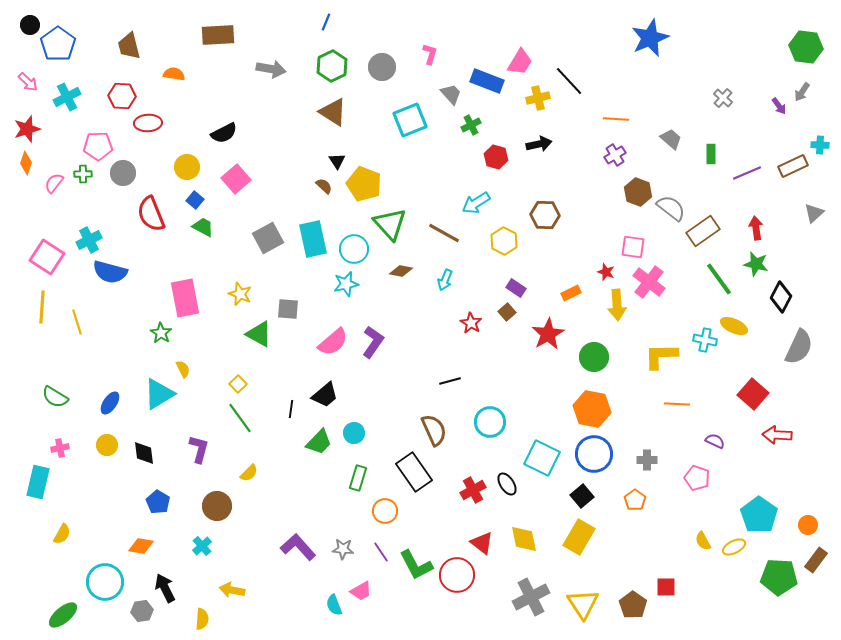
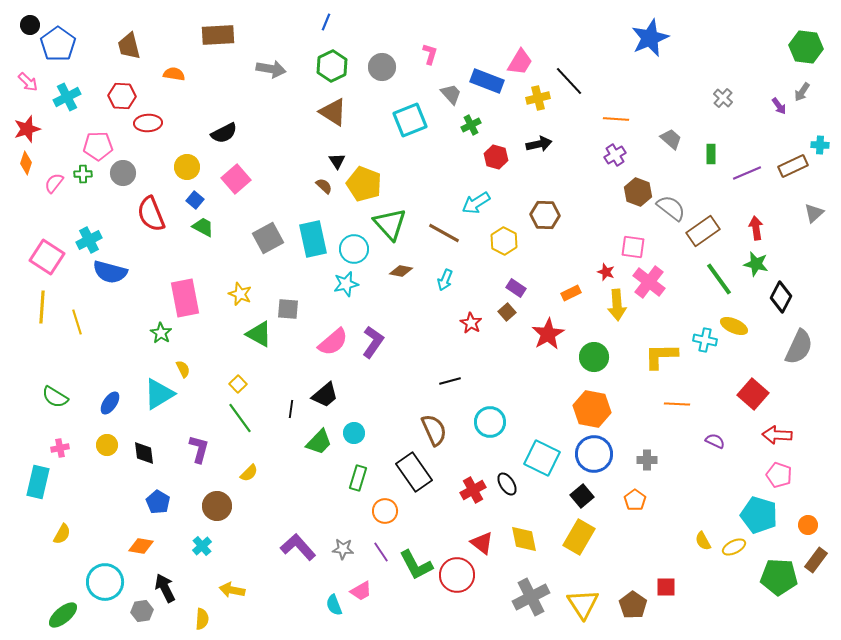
pink pentagon at (697, 478): moved 82 px right, 3 px up
cyan pentagon at (759, 515): rotated 18 degrees counterclockwise
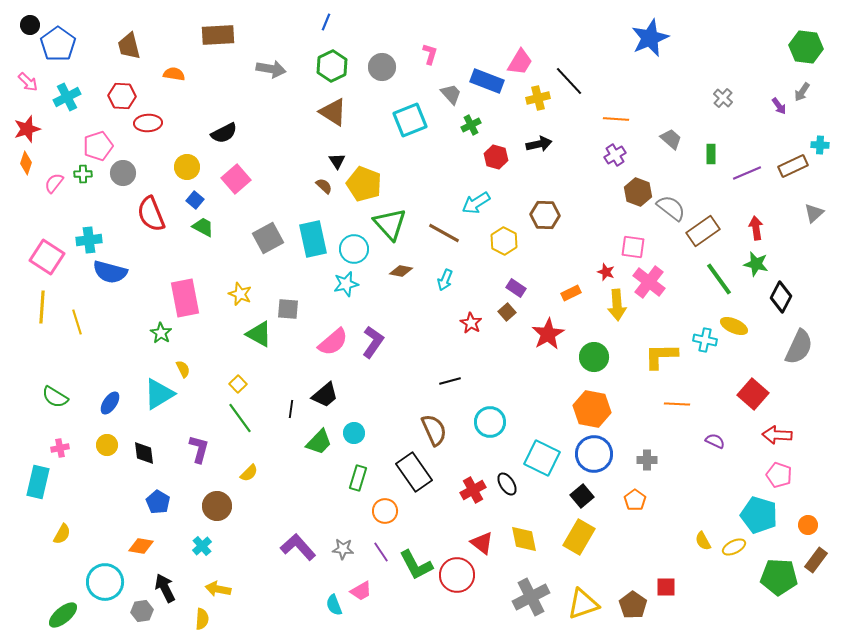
pink pentagon at (98, 146): rotated 16 degrees counterclockwise
cyan cross at (89, 240): rotated 20 degrees clockwise
yellow arrow at (232, 590): moved 14 px left, 1 px up
yellow triangle at (583, 604): rotated 44 degrees clockwise
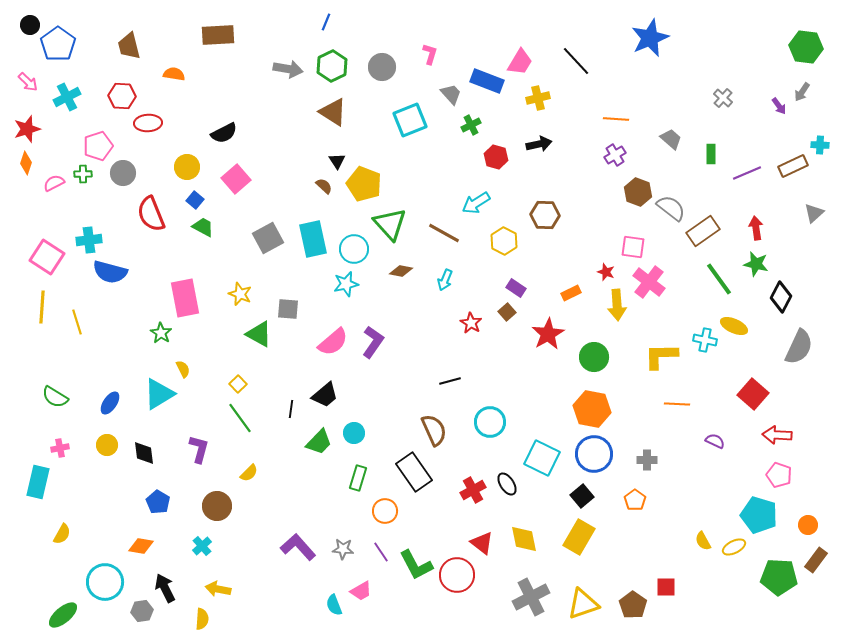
gray arrow at (271, 69): moved 17 px right
black line at (569, 81): moved 7 px right, 20 px up
pink semicircle at (54, 183): rotated 25 degrees clockwise
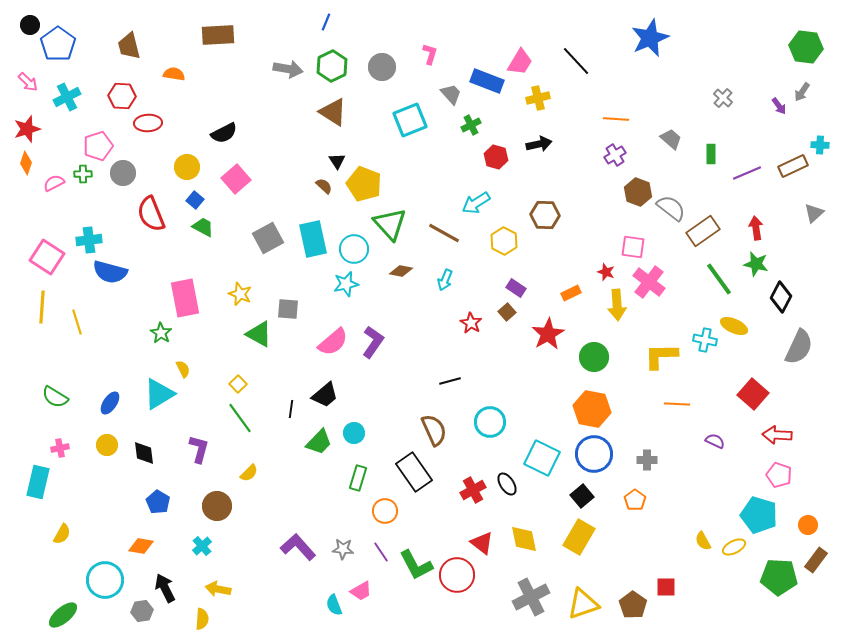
cyan circle at (105, 582): moved 2 px up
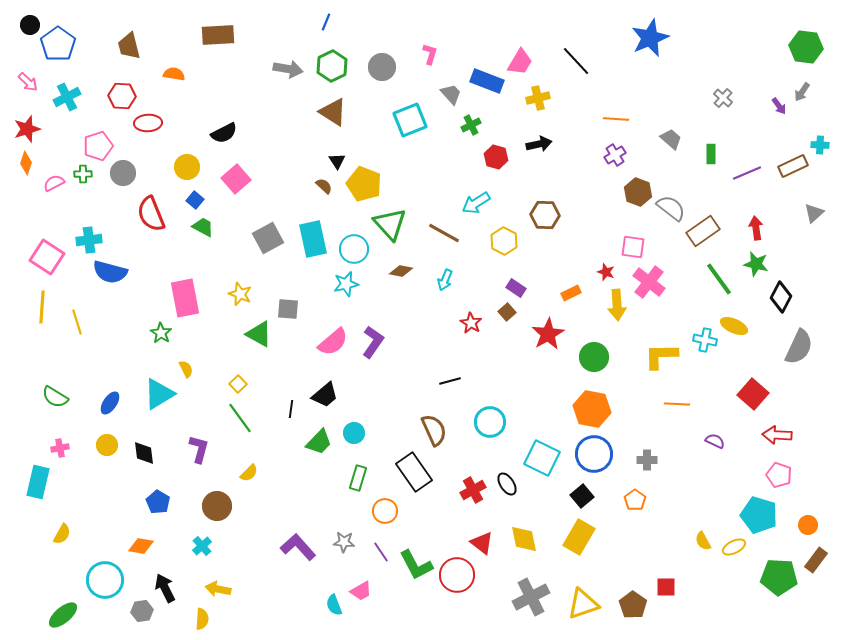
yellow semicircle at (183, 369): moved 3 px right
gray star at (343, 549): moved 1 px right, 7 px up
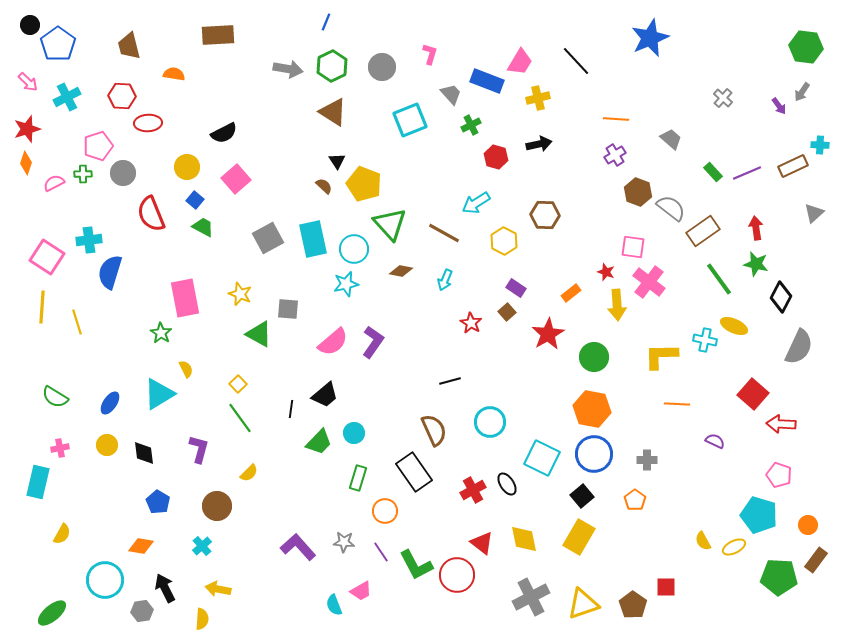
green rectangle at (711, 154): moved 2 px right, 18 px down; rotated 42 degrees counterclockwise
blue semicircle at (110, 272): rotated 92 degrees clockwise
orange rectangle at (571, 293): rotated 12 degrees counterclockwise
red arrow at (777, 435): moved 4 px right, 11 px up
green ellipse at (63, 615): moved 11 px left, 2 px up
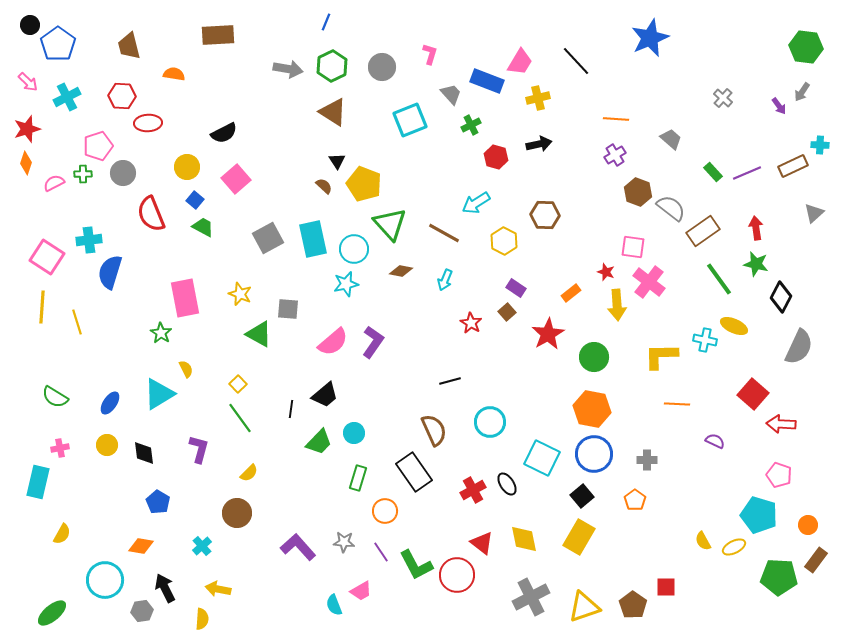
brown circle at (217, 506): moved 20 px right, 7 px down
yellow triangle at (583, 604): moved 1 px right, 3 px down
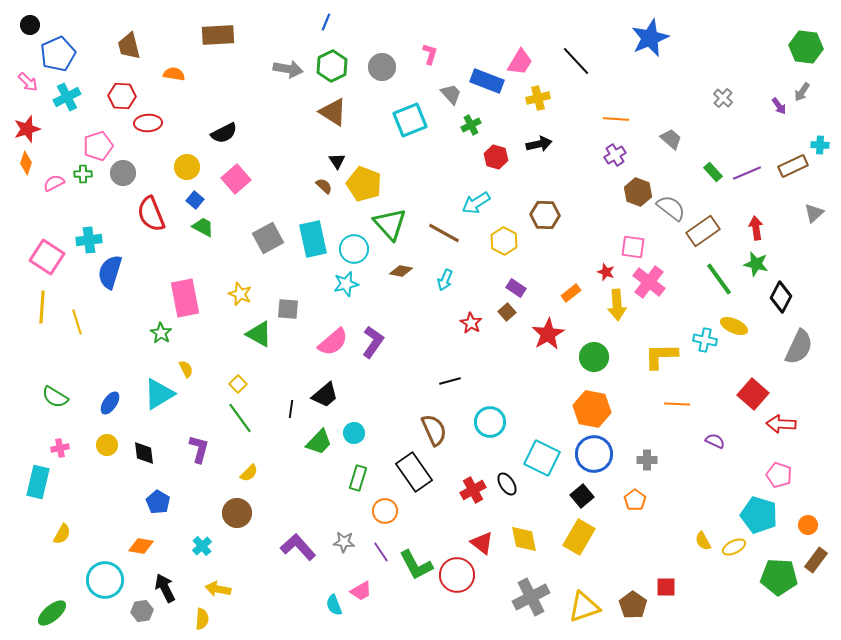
blue pentagon at (58, 44): moved 10 px down; rotated 12 degrees clockwise
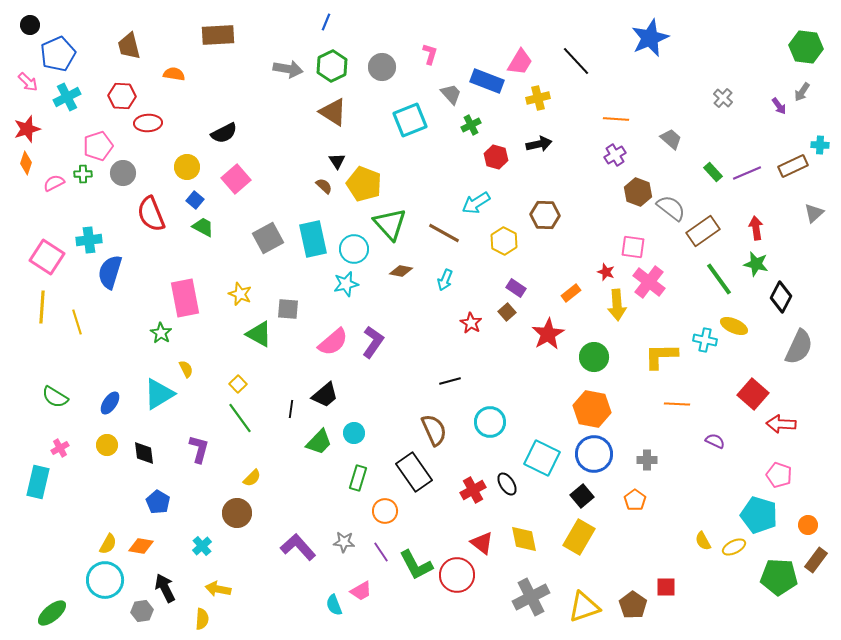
pink cross at (60, 448): rotated 18 degrees counterclockwise
yellow semicircle at (249, 473): moved 3 px right, 5 px down
yellow semicircle at (62, 534): moved 46 px right, 10 px down
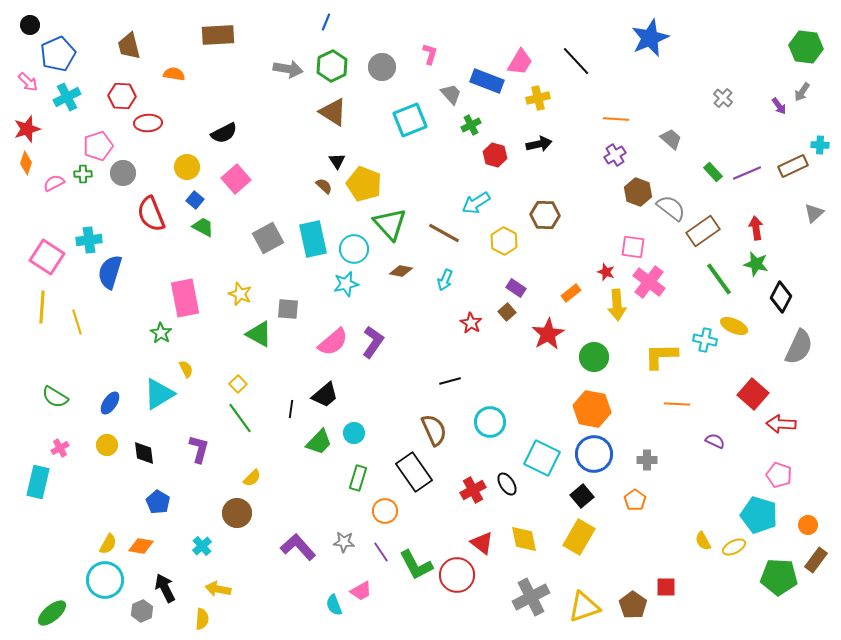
red hexagon at (496, 157): moved 1 px left, 2 px up
gray hexagon at (142, 611): rotated 15 degrees counterclockwise
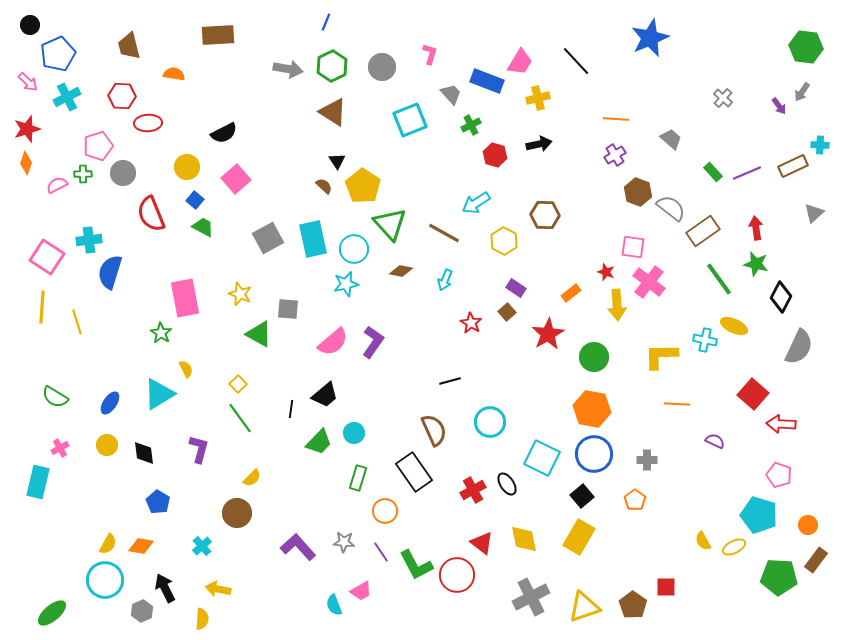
pink semicircle at (54, 183): moved 3 px right, 2 px down
yellow pentagon at (364, 184): moved 1 px left, 2 px down; rotated 12 degrees clockwise
